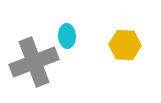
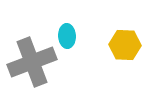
gray cross: moved 2 px left
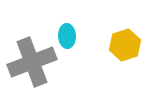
yellow hexagon: rotated 20 degrees counterclockwise
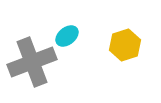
cyan ellipse: rotated 55 degrees clockwise
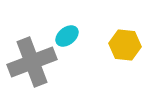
yellow hexagon: rotated 24 degrees clockwise
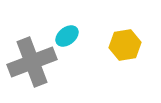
yellow hexagon: rotated 16 degrees counterclockwise
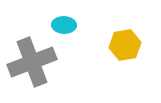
cyan ellipse: moved 3 px left, 11 px up; rotated 40 degrees clockwise
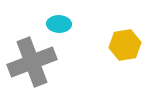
cyan ellipse: moved 5 px left, 1 px up
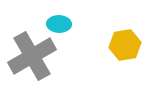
gray cross: moved 6 px up; rotated 9 degrees counterclockwise
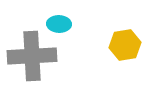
gray cross: rotated 27 degrees clockwise
